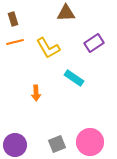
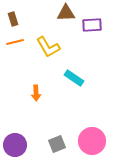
purple rectangle: moved 2 px left, 18 px up; rotated 30 degrees clockwise
yellow L-shape: moved 1 px up
pink circle: moved 2 px right, 1 px up
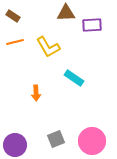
brown rectangle: moved 3 px up; rotated 40 degrees counterclockwise
gray square: moved 1 px left, 5 px up
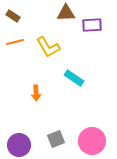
purple circle: moved 4 px right
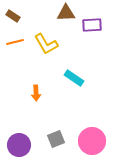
yellow L-shape: moved 2 px left, 3 px up
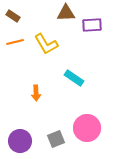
pink circle: moved 5 px left, 13 px up
purple circle: moved 1 px right, 4 px up
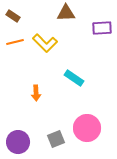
purple rectangle: moved 10 px right, 3 px down
yellow L-shape: moved 1 px left, 1 px up; rotated 15 degrees counterclockwise
purple circle: moved 2 px left, 1 px down
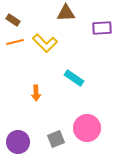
brown rectangle: moved 4 px down
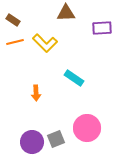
purple circle: moved 14 px right
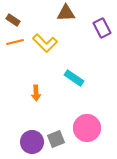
purple rectangle: rotated 66 degrees clockwise
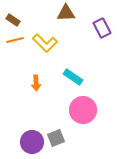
orange line: moved 2 px up
cyan rectangle: moved 1 px left, 1 px up
orange arrow: moved 10 px up
pink circle: moved 4 px left, 18 px up
gray square: moved 1 px up
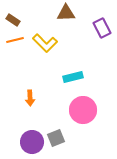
cyan rectangle: rotated 48 degrees counterclockwise
orange arrow: moved 6 px left, 15 px down
